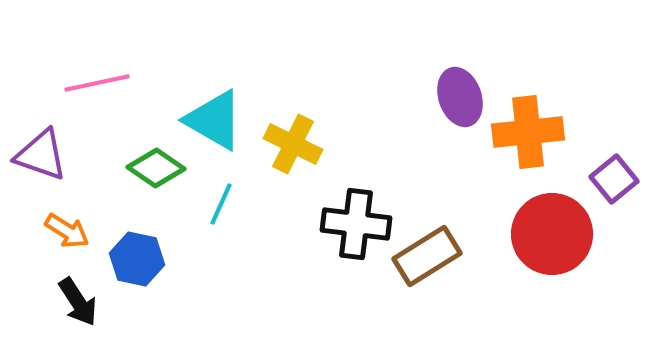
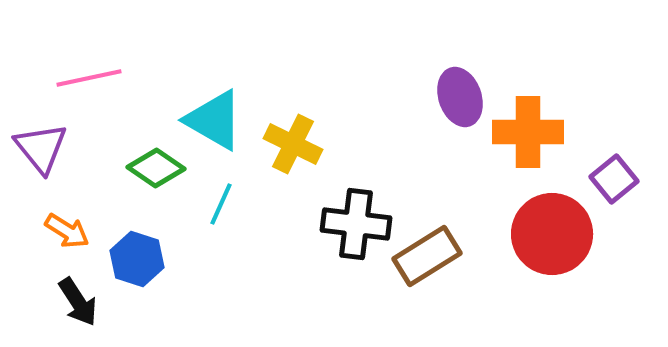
pink line: moved 8 px left, 5 px up
orange cross: rotated 6 degrees clockwise
purple triangle: moved 7 px up; rotated 32 degrees clockwise
blue hexagon: rotated 6 degrees clockwise
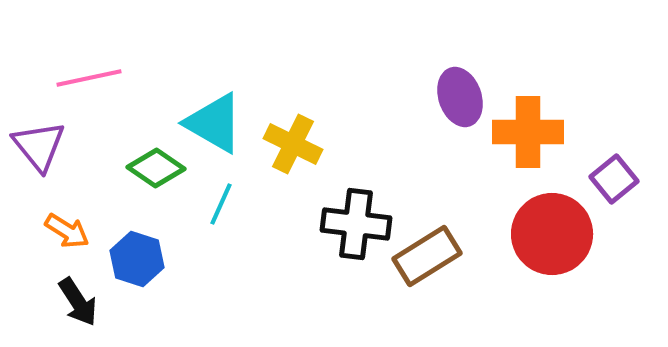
cyan triangle: moved 3 px down
purple triangle: moved 2 px left, 2 px up
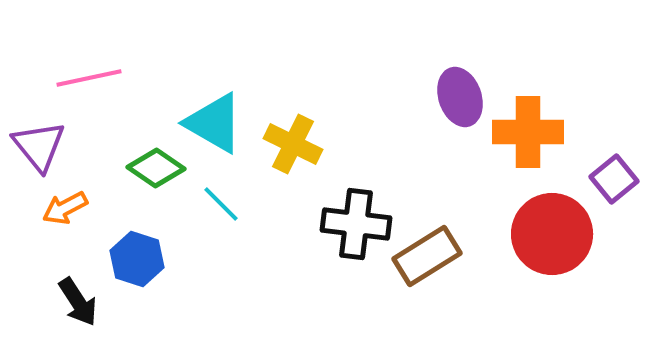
cyan line: rotated 69 degrees counterclockwise
orange arrow: moved 2 px left, 23 px up; rotated 120 degrees clockwise
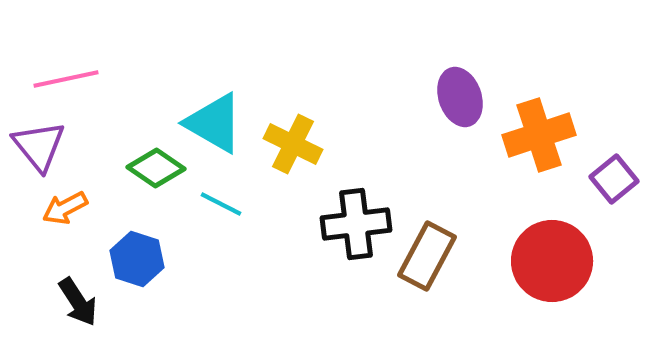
pink line: moved 23 px left, 1 px down
orange cross: moved 11 px right, 3 px down; rotated 18 degrees counterclockwise
cyan line: rotated 18 degrees counterclockwise
black cross: rotated 14 degrees counterclockwise
red circle: moved 27 px down
brown rectangle: rotated 30 degrees counterclockwise
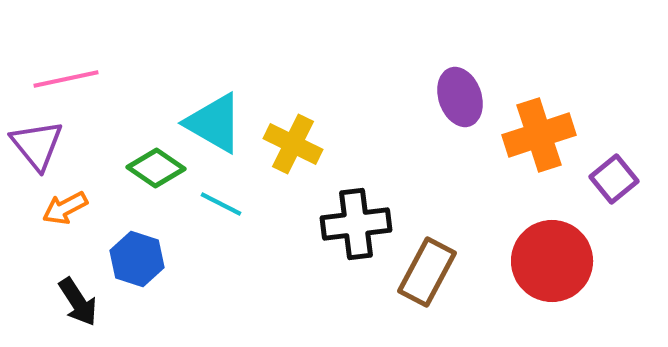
purple triangle: moved 2 px left, 1 px up
brown rectangle: moved 16 px down
